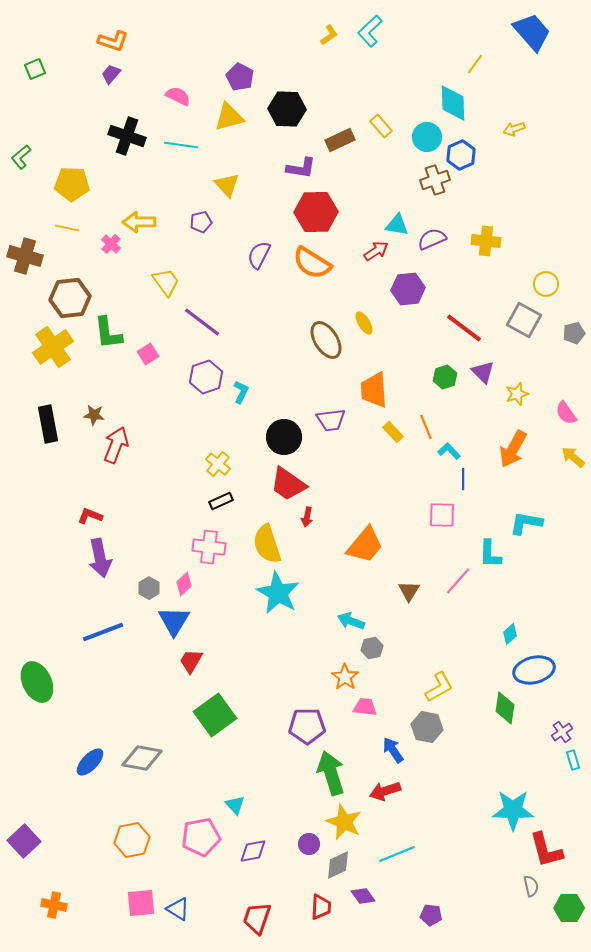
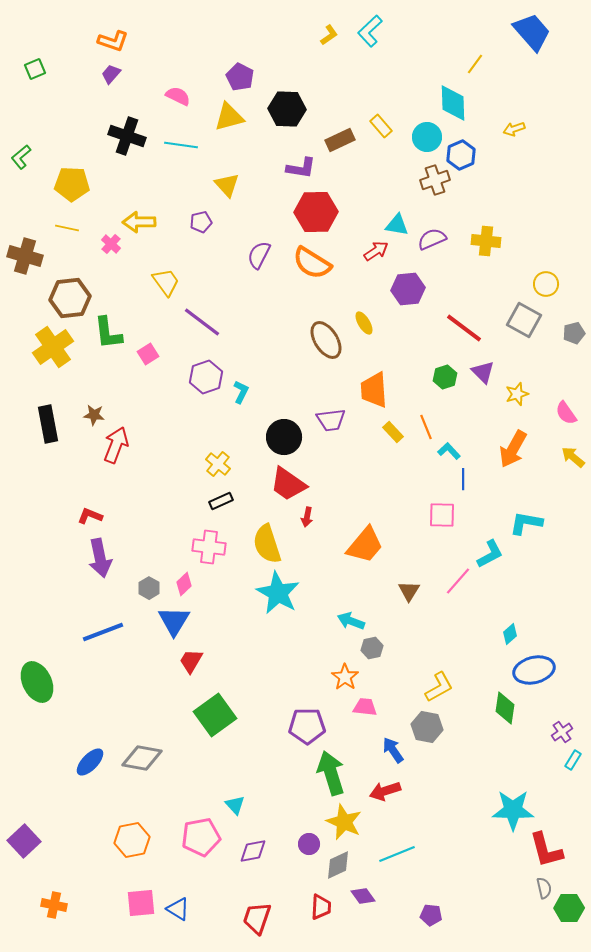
cyan L-shape at (490, 554): rotated 120 degrees counterclockwise
cyan rectangle at (573, 760): rotated 48 degrees clockwise
gray semicircle at (531, 886): moved 13 px right, 2 px down
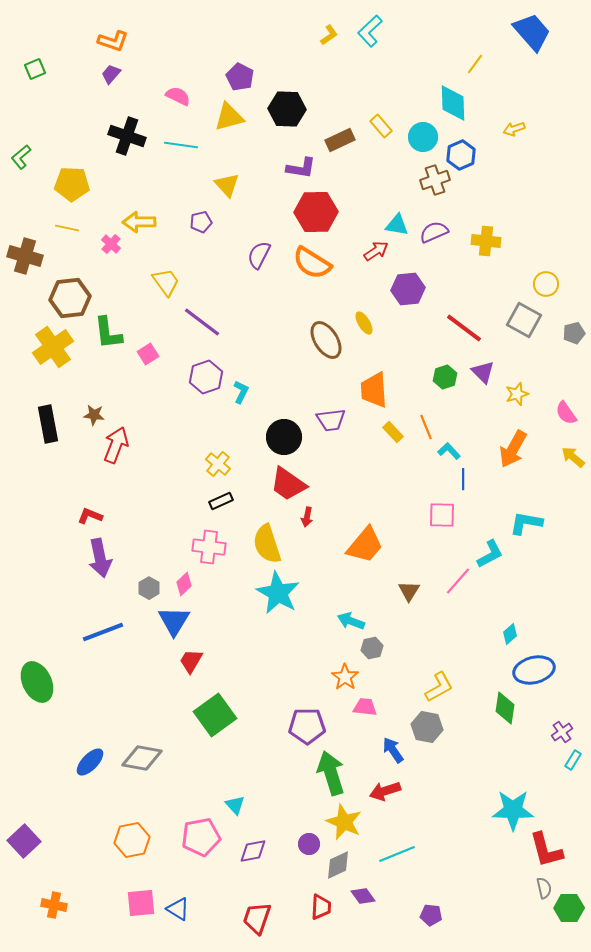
cyan circle at (427, 137): moved 4 px left
purple semicircle at (432, 239): moved 2 px right, 7 px up
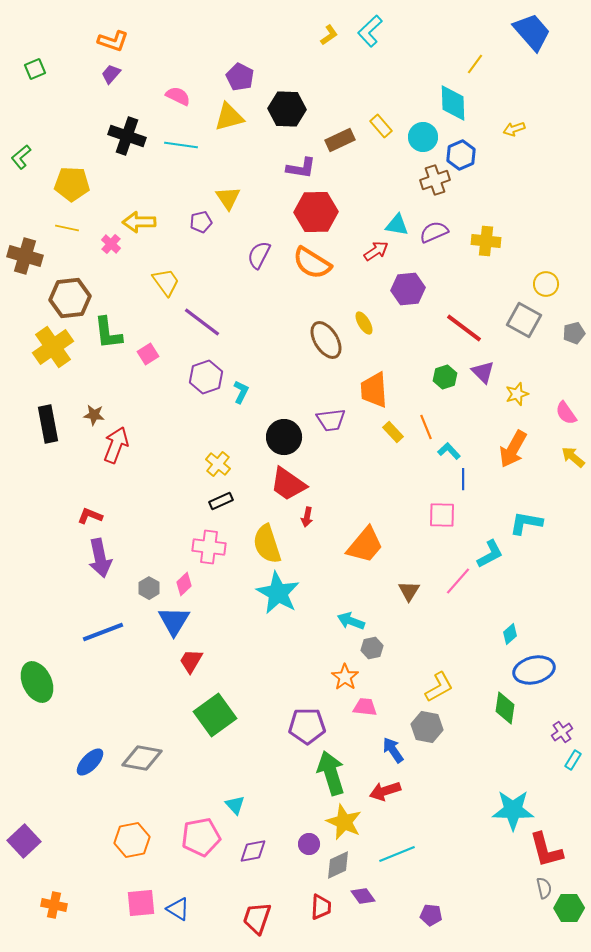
yellow triangle at (227, 185): moved 1 px right, 13 px down; rotated 8 degrees clockwise
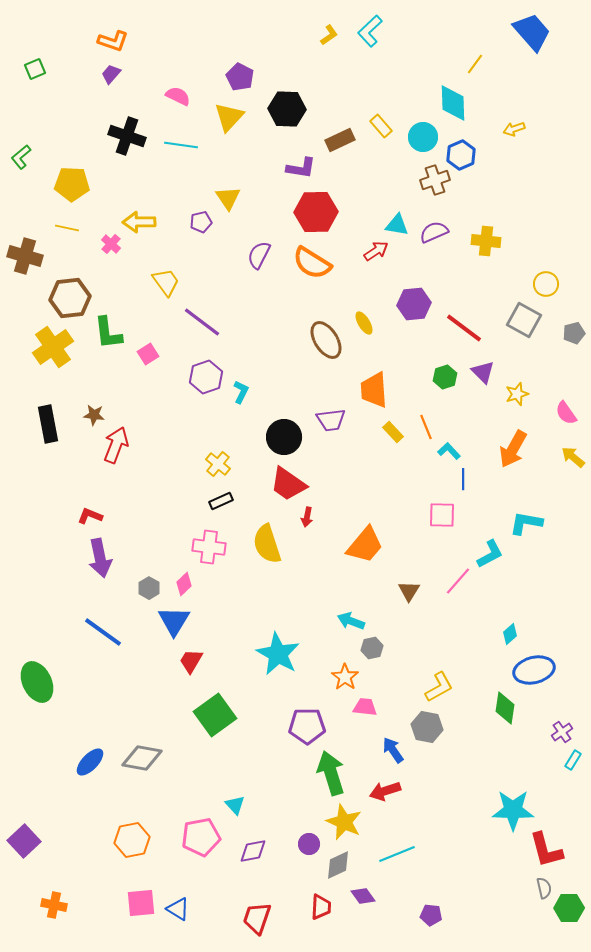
yellow triangle at (229, 117): rotated 32 degrees counterclockwise
purple hexagon at (408, 289): moved 6 px right, 15 px down
cyan star at (278, 593): moved 61 px down
blue line at (103, 632): rotated 57 degrees clockwise
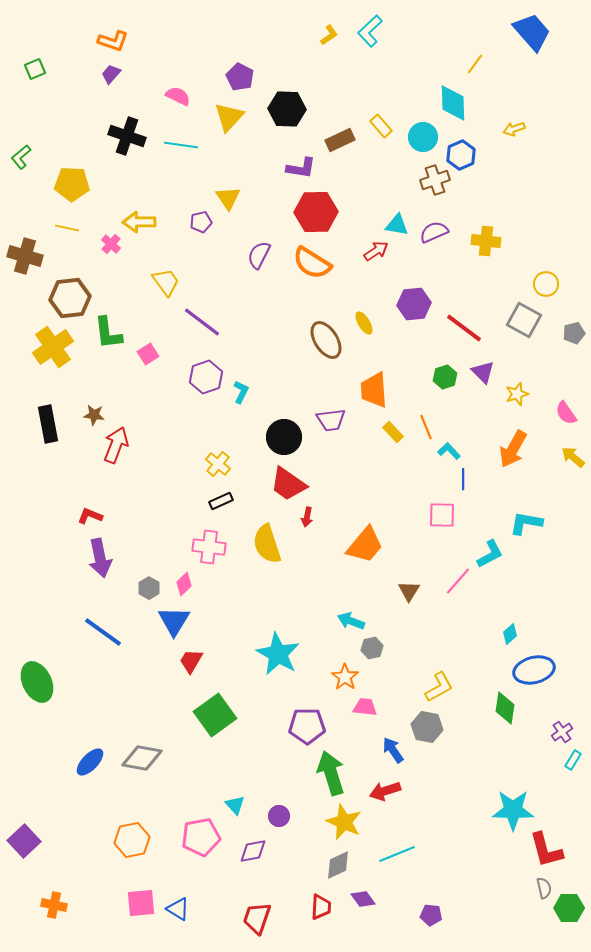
purple circle at (309, 844): moved 30 px left, 28 px up
purple diamond at (363, 896): moved 3 px down
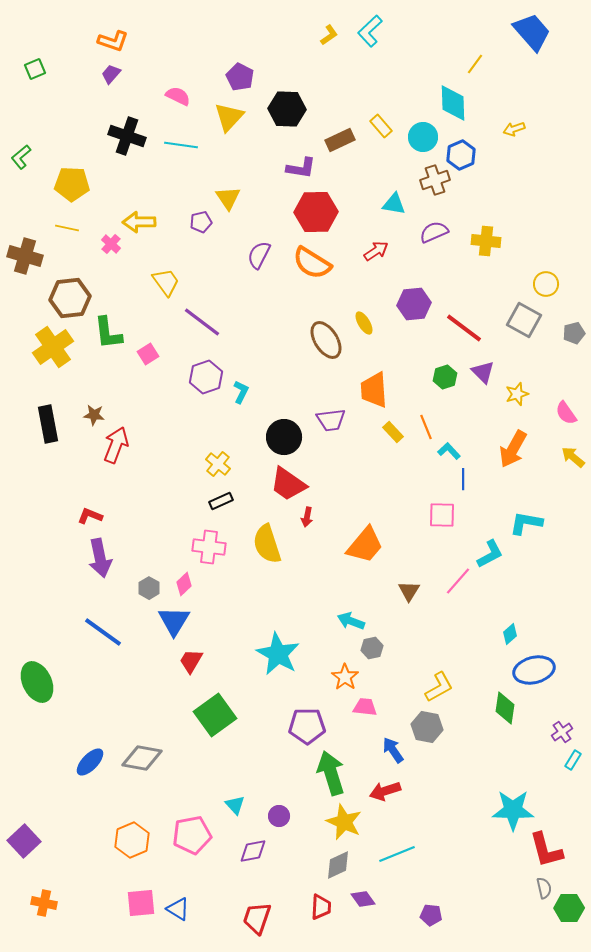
cyan triangle at (397, 225): moved 3 px left, 21 px up
pink pentagon at (201, 837): moved 9 px left, 2 px up
orange hexagon at (132, 840): rotated 12 degrees counterclockwise
orange cross at (54, 905): moved 10 px left, 2 px up
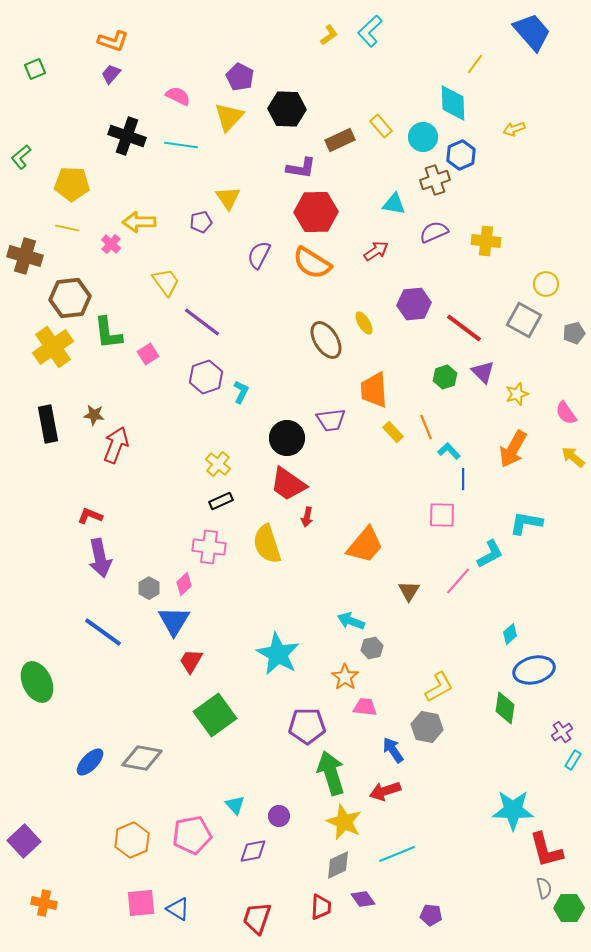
black circle at (284, 437): moved 3 px right, 1 px down
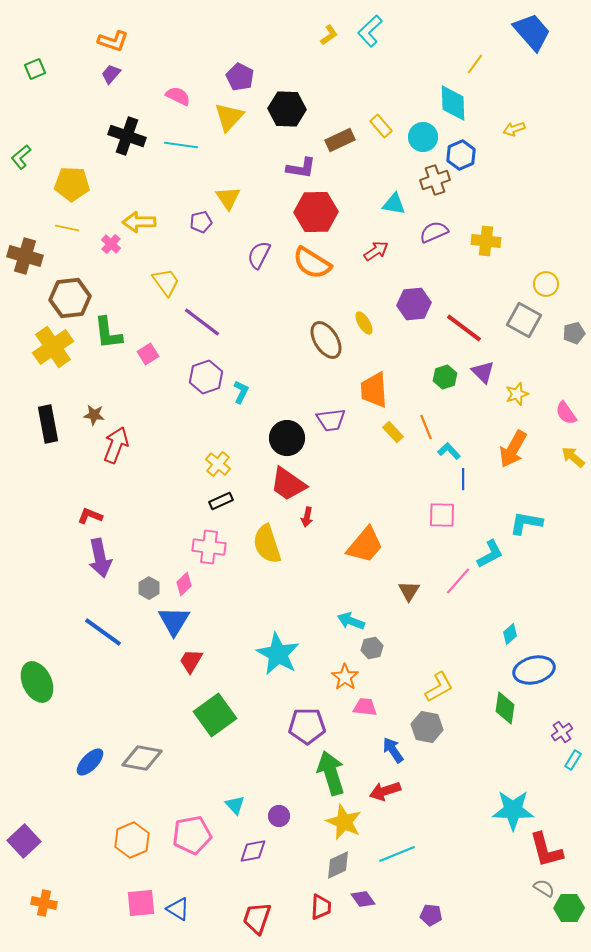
gray semicircle at (544, 888): rotated 45 degrees counterclockwise
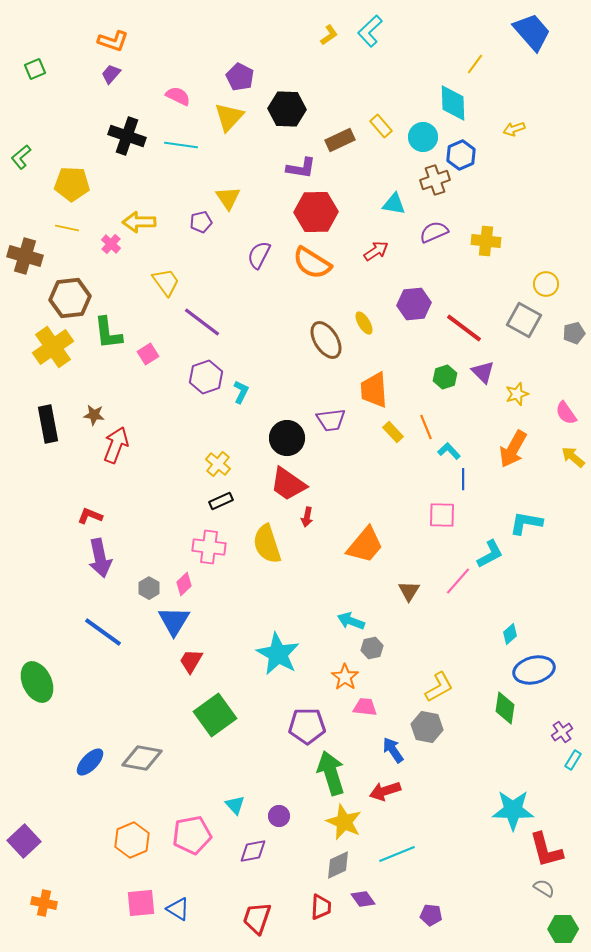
green hexagon at (569, 908): moved 6 px left, 21 px down
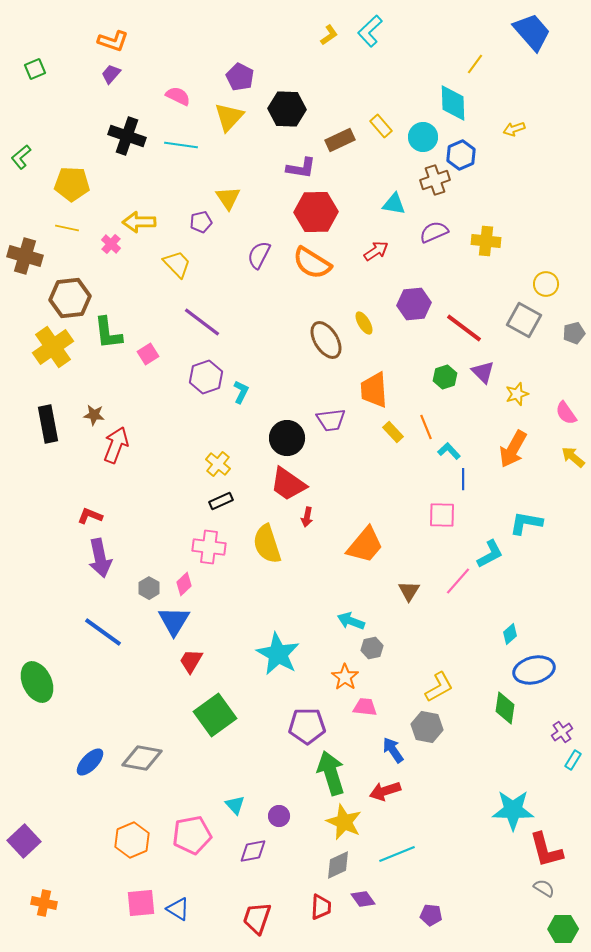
yellow trapezoid at (166, 282): moved 11 px right, 18 px up; rotated 8 degrees counterclockwise
